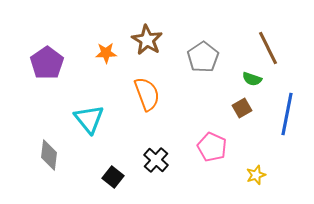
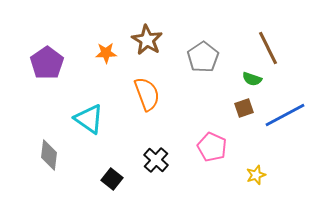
brown square: moved 2 px right; rotated 12 degrees clockwise
blue line: moved 2 px left, 1 px down; rotated 51 degrees clockwise
cyan triangle: rotated 16 degrees counterclockwise
black square: moved 1 px left, 2 px down
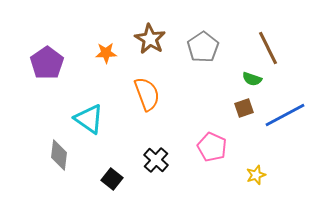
brown star: moved 3 px right, 1 px up
gray pentagon: moved 10 px up
gray diamond: moved 10 px right
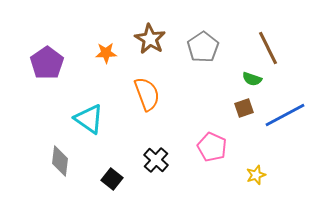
gray diamond: moved 1 px right, 6 px down
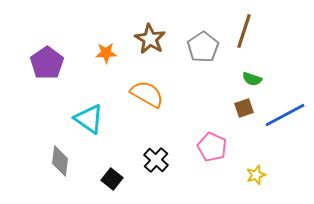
brown line: moved 24 px left, 17 px up; rotated 44 degrees clockwise
orange semicircle: rotated 40 degrees counterclockwise
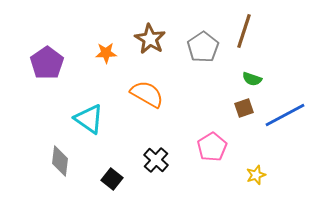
pink pentagon: rotated 16 degrees clockwise
